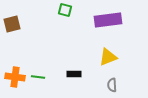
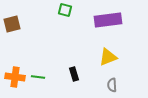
black rectangle: rotated 72 degrees clockwise
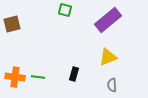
purple rectangle: rotated 32 degrees counterclockwise
black rectangle: rotated 32 degrees clockwise
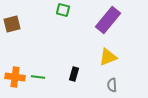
green square: moved 2 px left
purple rectangle: rotated 12 degrees counterclockwise
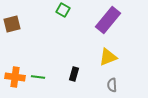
green square: rotated 16 degrees clockwise
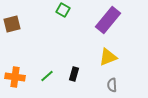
green line: moved 9 px right, 1 px up; rotated 48 degrees counterclockwise
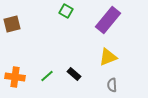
green square: moved 3 px right, 1 px down
black rectangle: rotated 64 degrees counterclockwise
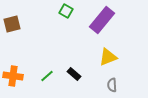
purple rectangle: moved 6 px left
orange cross: moved 2 px left, 1 px up
